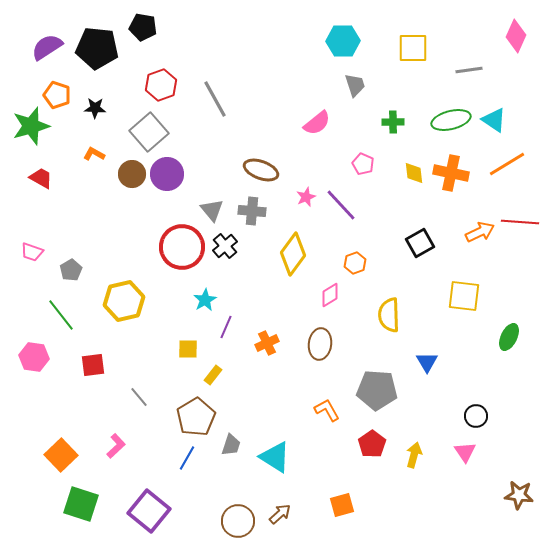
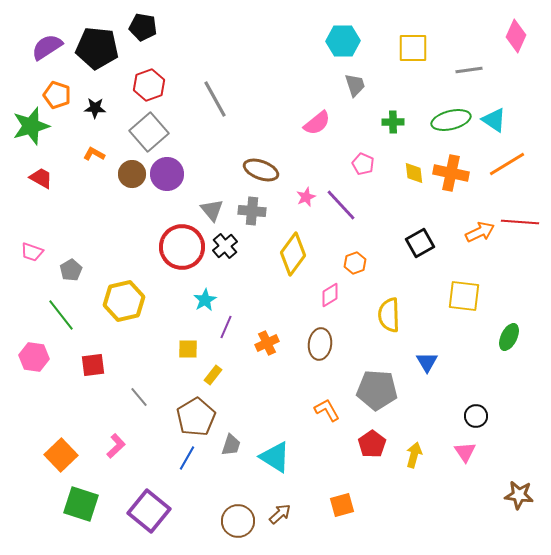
red hexagon at (161, 85): moved 12 px left
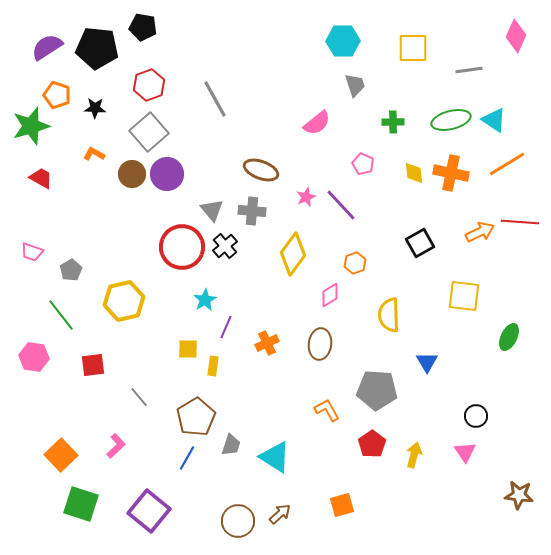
yellow rectangle at (213, 375): moved 9 px up; rotated 30 degrees counterclockwise
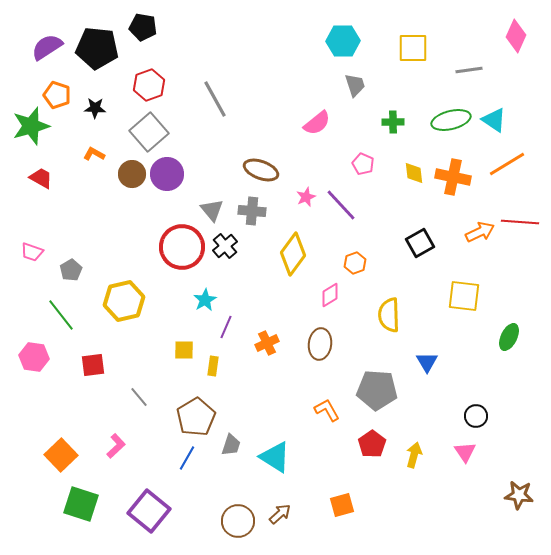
orange cross at (451, 173): moved 2 px right, 4 px down
yellow square at (188, 349): moved 4 px left, 1 px down
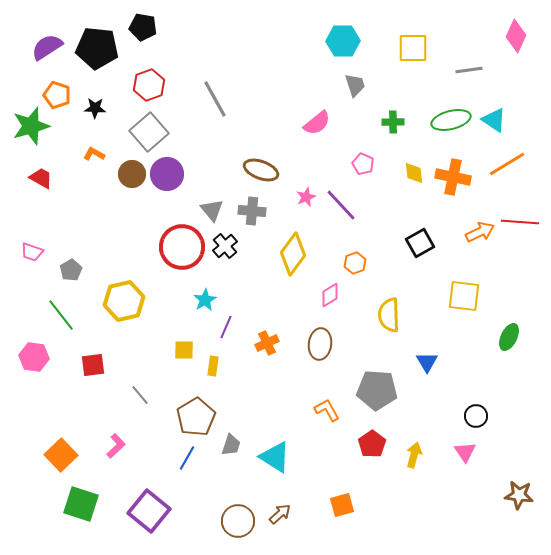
gray line at (139, 397): moved 1 px right, 2 px up
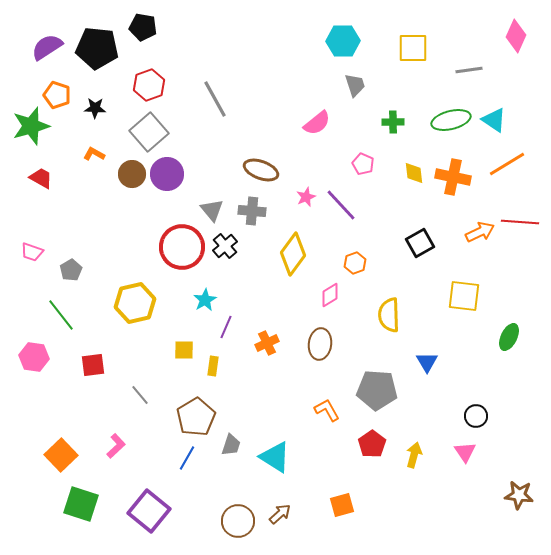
yellow hexagon at (124, 301): moved 11 px right, 2 px down
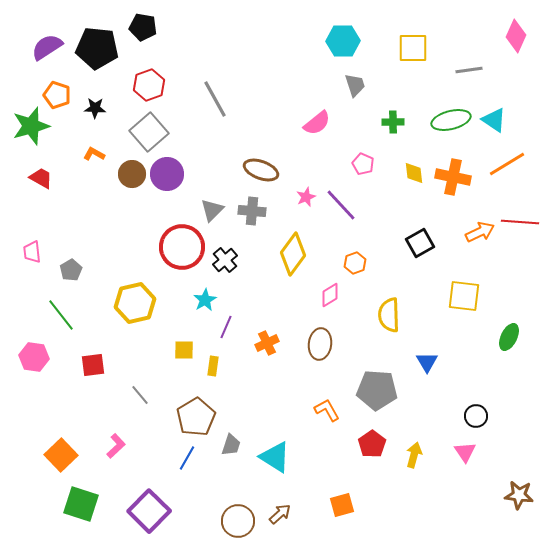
gray triangle at (212, 210): rotated 25 degrees clockwise
black cross at (225, 246): moved 14 px down
pink trapezoid at (32, 252): rotated 65 degrees clockwise
purple square at (149, 511): rotated 6 degrees clockwise
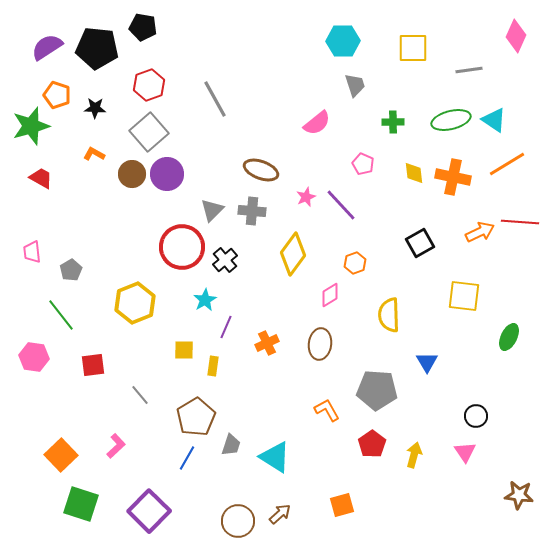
yellow hexagon at (135, 303): rotated 9 degrees counterclockwise
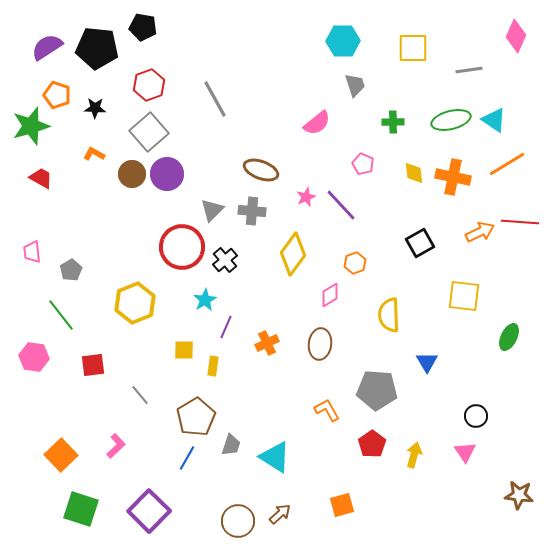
green square at (81, 504): moved 5 px down
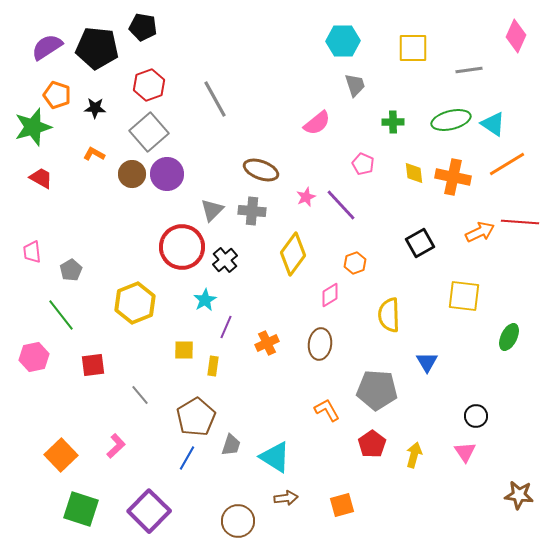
cyan triangle at (494, 120): moved 1 px left, 4 px down
green star at (31, 126): moved 2 px right, 1 px down
pink hexagon at (34, 357): rotated 20 degrees counterclockwise
brown arrow at (280, 514): moved 6 px right, 16 px up; rotated 35 degrees clockwise
